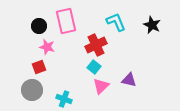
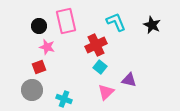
cyan square: moved 6 px right
pink triangle: moved 5 px right, 6 px down
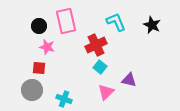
red square: moved 1 px down; rotated 24 degrees clockwise
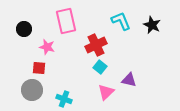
cyan L-shape: moved 5 px right, 1 px up
black circle: moved 15 px left, 3 px down
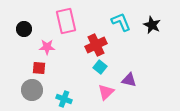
cyan L-shape: moved 1 px down
pink star: rotated 14 degrees counterclockwise
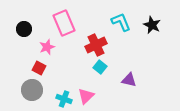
pink rectangle: moved 2 px left, 2 px down; rotated 10 degrees counterclockwise
pink star: rotated 21 degrees counterclockwise
red square: rotated 24 degrees clockwise
pink triangle: moved 20 px left, 4 px down
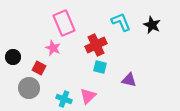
black circle: moved 11 px left, 28 px down
pink star: moved 6 px right, 1 px down; rotated 28 degrees counterclockwise
cyan square: rotated 24 degrees counterclockwise
gray circle: moved 3 px left, 2 px up
pink triangle: moved 2 px right
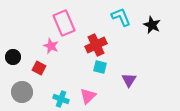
cyan L-shape: moved 5 px up
pink star: moved 2 px left, 2 px up
purple triangle: rotated 49 degrees clockwise
gray circle: moved 7 px left, 4 px down
cyan cross: moved 3 px left
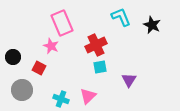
pink rectangle: moved 2 px left
cyan square: rotated 24 degrees counterclockwise
gray circle: moved 2 px up
